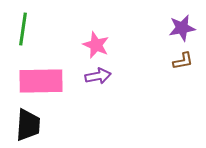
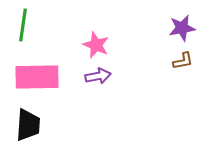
green line: moved 4 px up
pink rectangle: moved 4 px left, 4 px up
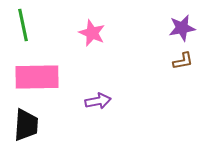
green line: rotated 20 degrees counterclockwise
pink star: moved 4 px left, 12 px up
purple arrow: moved 25 px down
black trapezoid: moved 2 px left
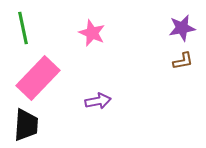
green line: moved 3 px down
pink rectangle: moved 1 px right, 1 px down; rotated 45 degrees counterclockwise
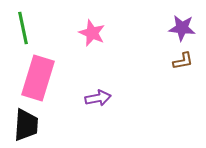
purple star: rotated 16 degrees clockwise
pink rectangle: rotated 27 degrees counterclockwise
purple arrow: moved 3 px up
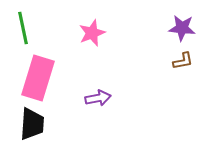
pink star: rotated 28 degrees clockwise
black trapezoid: moved 6 px right, 1 px up
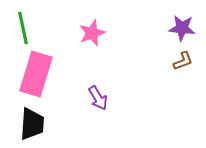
brown L-shape: rotated 10 degrees counterclockwise
pink rectangle: moved 2 px left, 4 px up
purple arrow: rotated 70 degrees clockwise
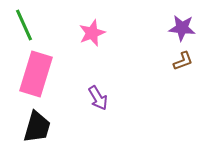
green line: moved 1 px right, 3 px up; rotated 12 degrees counterclockwise
black trapezoid: moved 5 px right, 3 px down; rotated 12 degrees clockwise
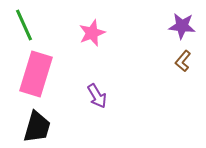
purple star: moved 2 px up
brown L-shape: rotated 150 degrees clockwise
purple arrow: moved 1 px left, 2 px up
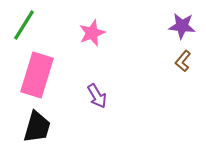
green line: rotated 56 degrees clockwise
pink rectangle: moved 1 px right, 1 px down
